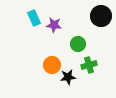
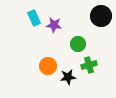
orange circle: moved 4 px left, 1 px down
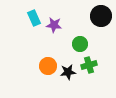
green circle: moved 2 px right
black star: moved 5 px up
